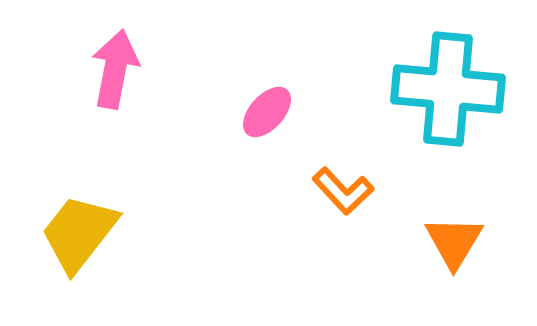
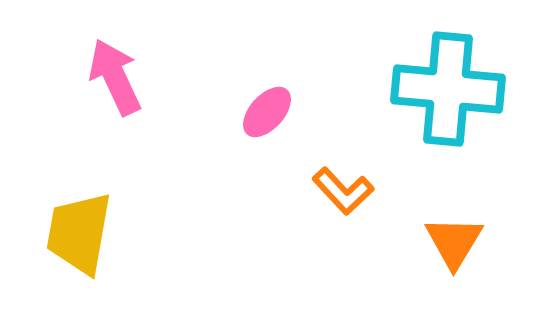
pink arrow: moved 8 px down; rotated 36 degrees counterclockwise
yellow trapezoid: rotated 28 degrees counterclockwise
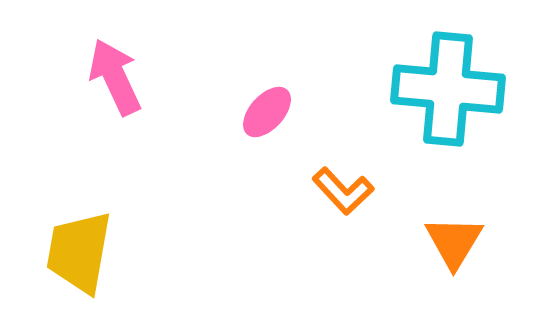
yellow trapezoid: moved 19 px down
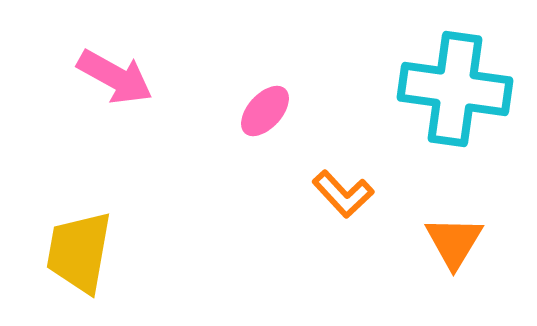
pink arrow: rotated 144 degrees clockwise
cyan cross: moved 7 px right; rotated 3 degrees clockwise
pink ellipse: moved 2 px left, 1 px up
orange L-shape: moved 3 px down
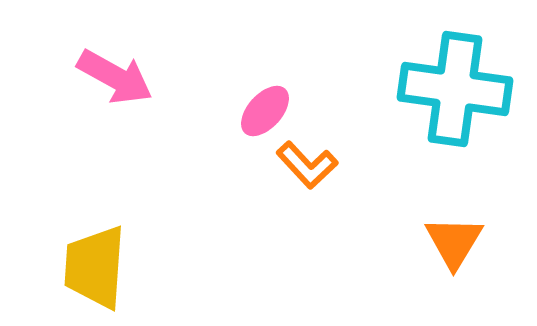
orange L-shape: moved 36 px left, 29 px up
yellow trapezoid: moved 16 px right, 15 px down; rotated 6 degrees counterclockwise
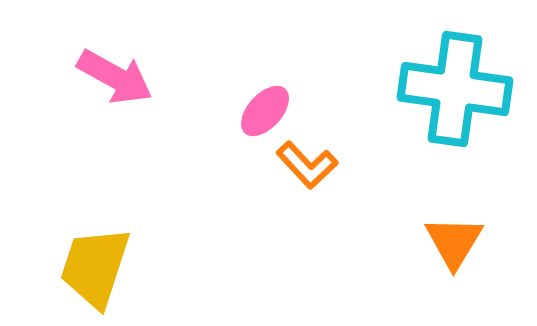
yellow trapezoid: rotated 14 degrees clockwise
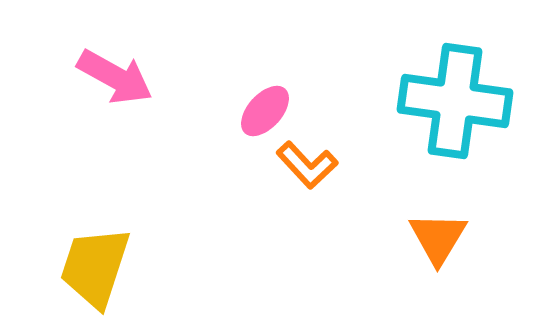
cyan cross: moved 12 px down
orange triangle: moved 16 px left, 4 px up
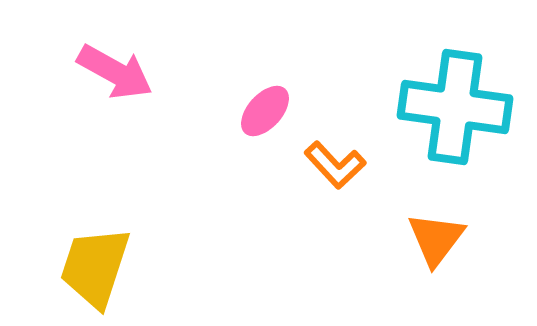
pink arrow: moved 5 px up
cyan cross: moved 6 px down
orange L-shape: moved 28 px right
orange triangle: moved 2 px left, 1 px down; rotated 6 degrees clockwise
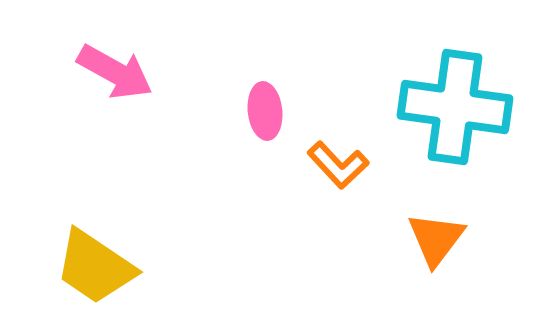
pink ellipse: rotated 48 degrees counterclockwise
orange L-shape: moved 3 px right
yellow trapezoid: rotated 74 degrees counterclockwise
